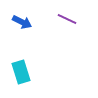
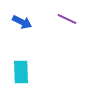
cyan rectangle: rotated 15 degrees clockwise
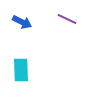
cyan rectangle: moved 2 px up
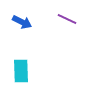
cyan rectangle: moved 1 px down
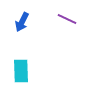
blue arrow: rotated 90 degrees clockwise
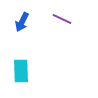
purple line: moved 5 px left
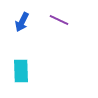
purple line: moved 3 px left, 1 px down
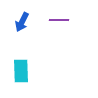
purple line: rotated 24 degrees counterclockwise
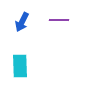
cyan rectangle: moved 1 px left, 5 px up
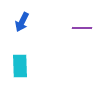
purple line: moved 23 px right, 8 px down
